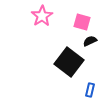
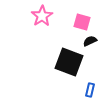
black square: rotated 16 degrees counterclockwise
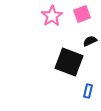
pink star: moved 10 px right
pink square: moved 8 px up; rotated 36 degrees counterclockwise
blue rectangle: moved 2 px left, 1 px down
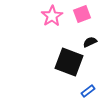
black semicircle: moved 1 px down
blue rectangle: rotated 40 degrees clockwise
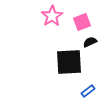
pink square: moved 8 px down
black square: rotated 24 degrees counterclockwise
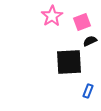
black semicircle: moved 1 px up
blue rectangle: rotated 32 degrees counterclockwise
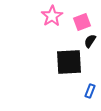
black semicircle: rotated 32 degrees counterclockwise
blue rectangle: moved 2 px right
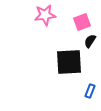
pink star: moved 7 px left, 1 px up; rotated 25 degrees clockwise
